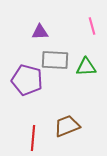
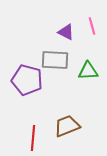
purple triangle: moved 26 px right; rotated 30 degrees clockwise
green triangle: moved 2 px right, 4 px down
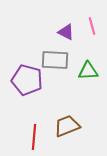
red line: moved 1 px right, 1 px up
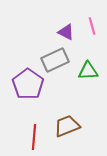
gray rectangle: rotated 28 degrees counterclockwise
purple pentagon: moved 1 px right, 4 px down; rotated 20 degrees clockwise
